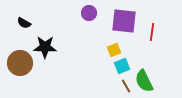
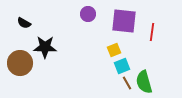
purple circle: moved 1 px left, 1 px down
green semicircle: moved 1 px down; rotated 10 degrees clockwise
brown line: moved 1 px right, 3 px up
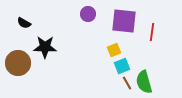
brown circle: moved 2 px left
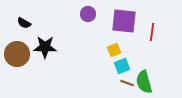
brown circle: moved 1 px left, 9 px up
brown line: rotated 40 degrees counterclockwise
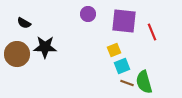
red line: rotated 30 degrees counterclockwise
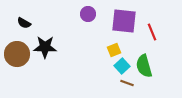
cyan square: rotated 21 degrees counterclockwise
green semicircle: moved 16 px up
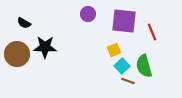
brown line: moved 1 px right, 2 px up
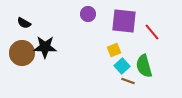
red line: rotated 18 degrees counterclockwise
brown circle: moved 5 px right, 1 px up
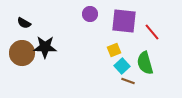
purple circle: moved 2 px right
green semicircle: moved 1 px right, 3 px up
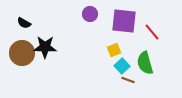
brown line: moved 1 px up
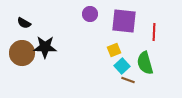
red line: moved 2 px right; rotated 42 degrees clockwise
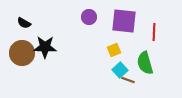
purple circle: moved 1 px left, 3 px down
cyan square: moved 2 px left, 4 px down
